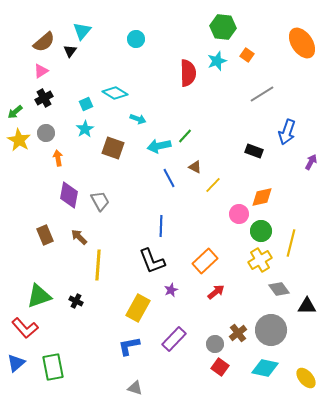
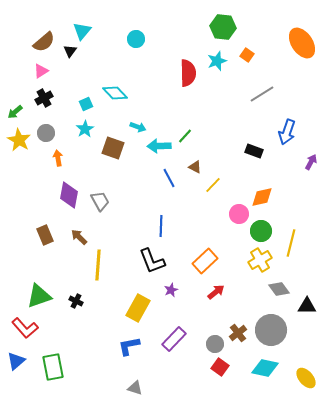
cyan diamond at (115, 93): rotated 15 degrees clockwise
cyan arrow at (138, 119): moved 8 px down
cyan arrow at (159, 146): rotated 10 degrees clockwise
blue triangle at (16, 363): moved 2 px up
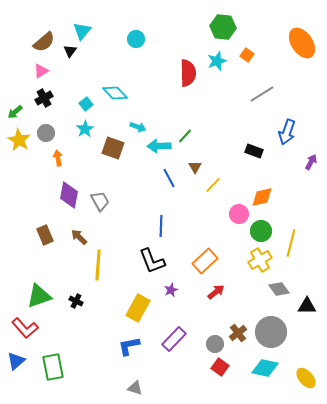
cyan square at (86, 104): rotated 16 degrees counterclockwise
brown triangle at (195, 167): rotated 32 degrees clockwise
gray circle at (271, 330): moved 2 px down
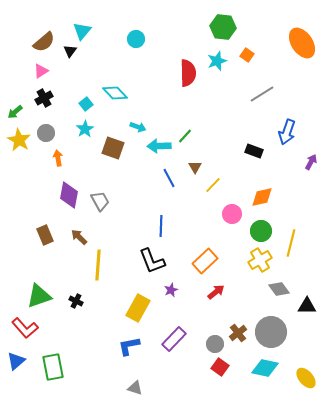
pink circle at (239, 214): moved 7 px left
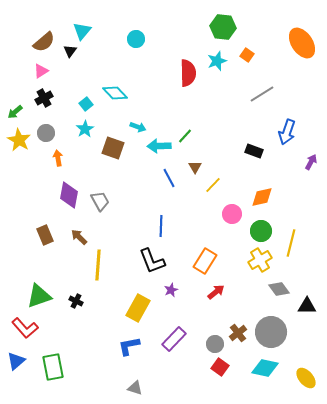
orange rectangle at (205, 261): rotated 15 degrees counterclockwise
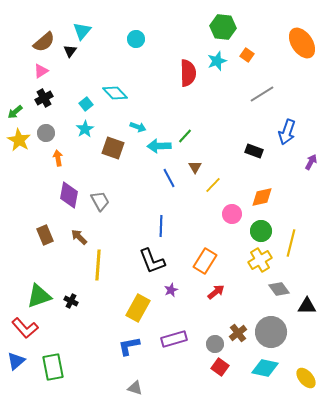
black cross at (76, 301): moved 5 px left
purple rectangle at (174, 339): rotated 30 degrees clockwise
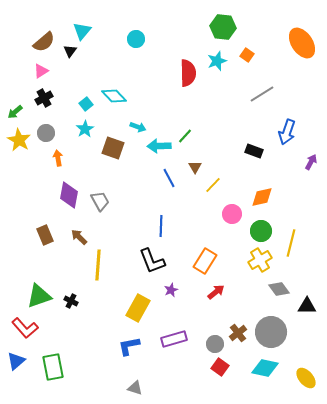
cyan diamond at (115, 93): moved 1 px left, 3 px down
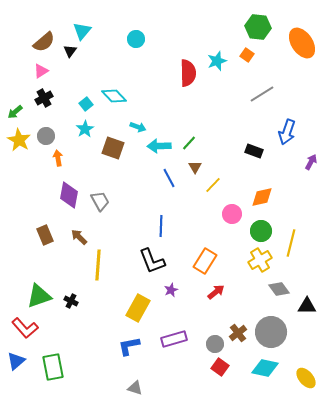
green hexagon at (223, 27): moved 35 px right
gray circle at (46, 133): moved 3 px down
green line at (185, 136): moved 4 px right, 7 px down
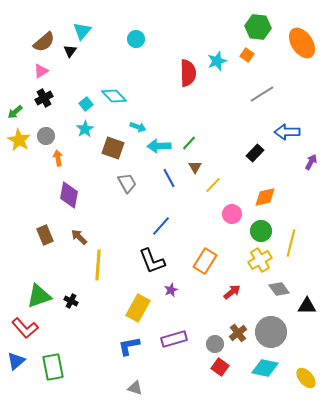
blue arrow at (287, 132): rotated 70 degrees clockwise
black rectangle at (254, 151): moved 1 px right, 2 px down; rotated 66 degrees counterclockwise
orange diamond at (262, 197): moved 3 px right
gray trapezoid at (100, 201): moved 27 px right, 18 px up
blue line at (161, 226): rotated 40 degrees clockwise
red arrow at (216, 292): moved 16 px right
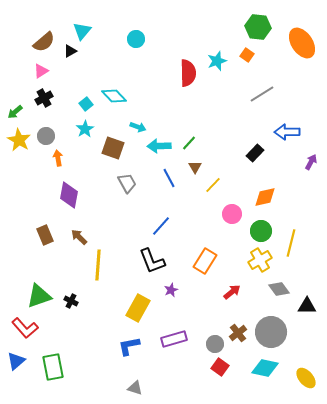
black triangle at (70, 51): rotated 24 degrees clockwise
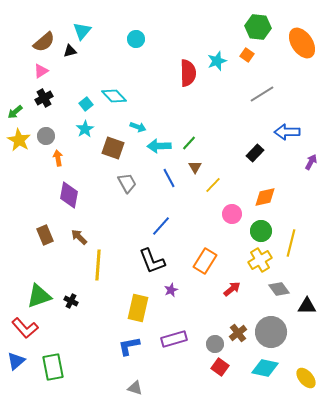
black triangle at (70, 51): rotated 16 degrees clockwise
red arrow at (232, 292): moved 3 px up
yellow rectangle at (138, 308): rotated 16 degrees counterclockwise
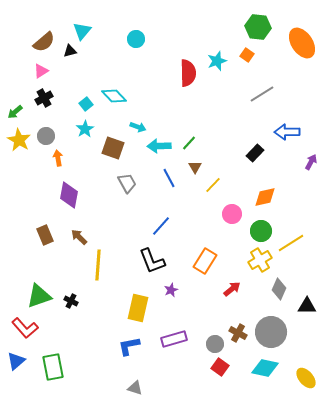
yellow line at (291, 243): rotated 44 degrees clockwise
gray diamond at (279, 289): rotated 60 degrees clockwise
brown cross at (238, 333): rotated 24 degrees counterclockwise
